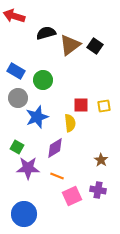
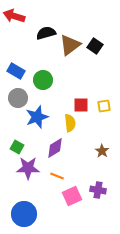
brown star: moved 1 px right, 9 px up
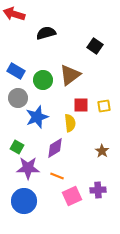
red arrow: moved 2 px up
brown triangle: moved 30 px down
purple cross: rotated 14 degrees counterclockwise
blue circle: moved 13 px up
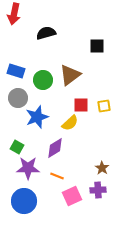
red arrow: rotated 95 degrees counterclockwise
black square: moved 2 px right; rotated 35 degrees counterclockwise
blue rectangle: rotated 12 degrees counterclockwise
yellow semicircle: rotated 54 degrees clockwise
brown star: moved 17 px down
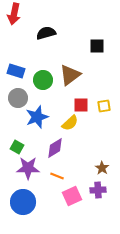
blue circle: moved 1 px left, 1 px down
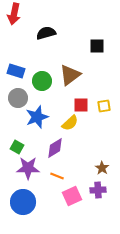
green circle: moved 1 px left, 1 px down
